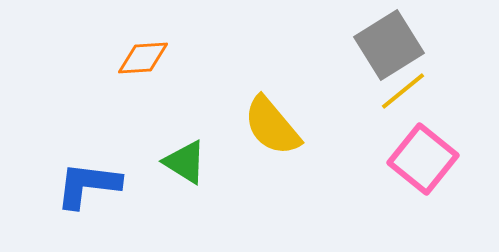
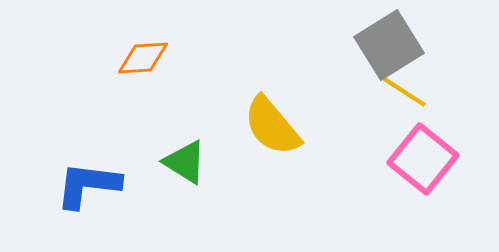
yellow line: rotated 72 degrees clockwise
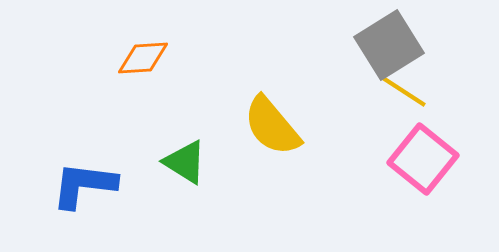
blue L-shape: moved 4 px left
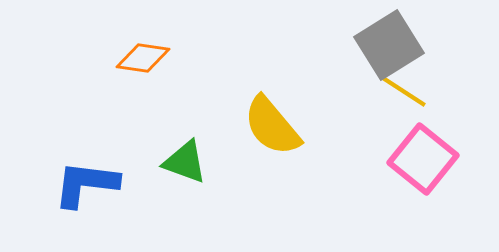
orange diamond: rotated 12 degrees clockwise
green triangle: rotated 12 degrees counterclockwise
blue L-shape: moved 2 px right, 1 px up
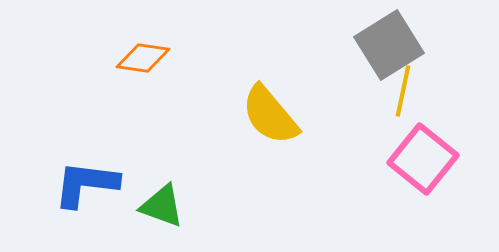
yellow line: rotated 69 degrees clockwise
yellow semicircle: moved 2 px left, 11 px up
green triangle: moved 23 px left, 44 px down
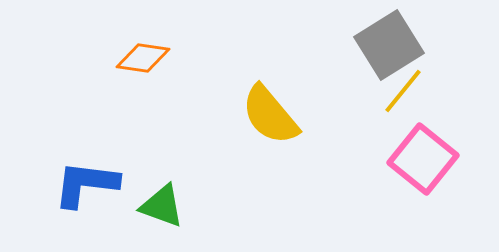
yellow line: rotated 27 degrees clockwise
